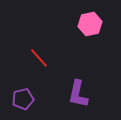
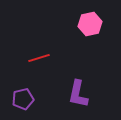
red line: rotated 65 degrees counterclockwise
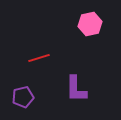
purple L-shape: moved 2 px left, 5 px up; rotated 12 degrees counterclockwise
purple pentagon: moved 2 px up
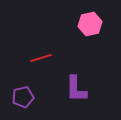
red line: moved 2 px right
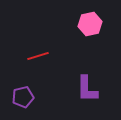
red line: moved 3 px left, 2 px up
purple L-shape: moved 11 px right
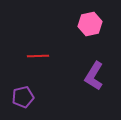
red line: rotated 15 degrees clockwise
purple L-shape: moved 7 px right, 13 px up; rotated 32 degrees clockwise
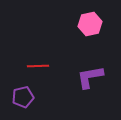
red line: moved 10 px down
purple L-shape: moved 4 px left, 1 px down; rotated 48 degrees clockwise
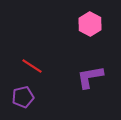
pink hexagon: rotated 20 degrees counterclockwise
red line: moved 6 px left; rotated 35 degrees clockwise
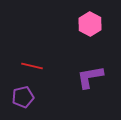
red line: rotated 20 degrees counterclockwise
